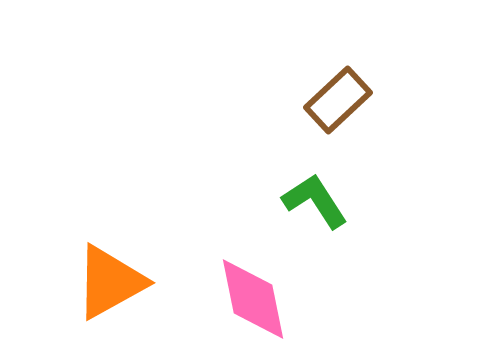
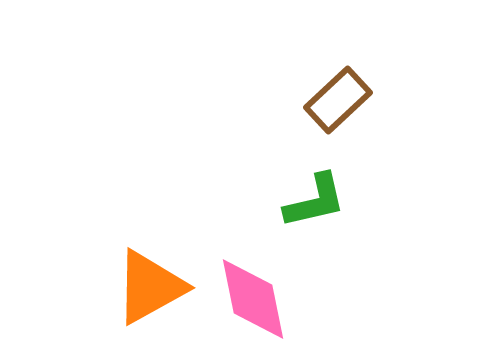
green L-shape: rotated 110 degrees clockwise
orange triangle: moved 40 px right, 5 px down
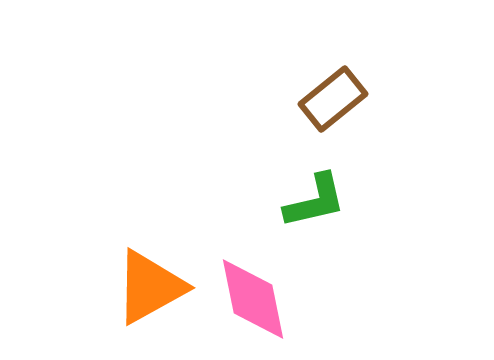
brown rectangle: moved 5 px left, 1 px up; rotated 4 degrees clockwise
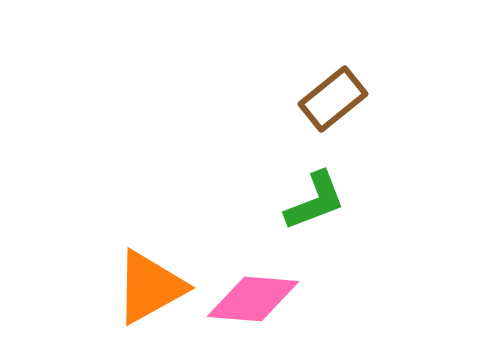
green L-shape: rotated 8 degrees counterclockwise
pink diamond: rotated 74 degrees counterclockwise
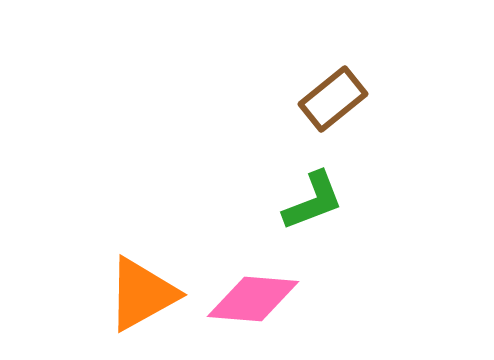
green L-shape: moved 2 px left
orange triangle: moved 8 px left, 7 px down
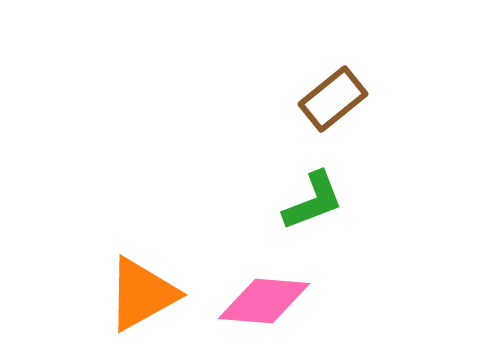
pink diamond: moved 11 px right, 2 px down
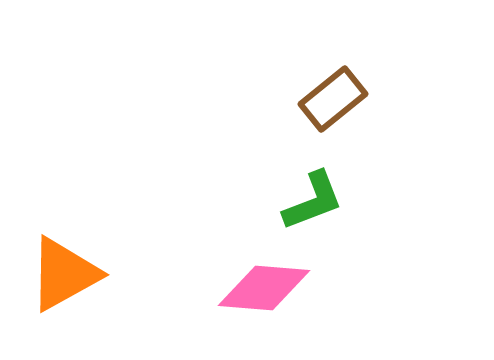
orange triangle: moved 78 px left, 20 px up
pink diamond: moved 13 px up
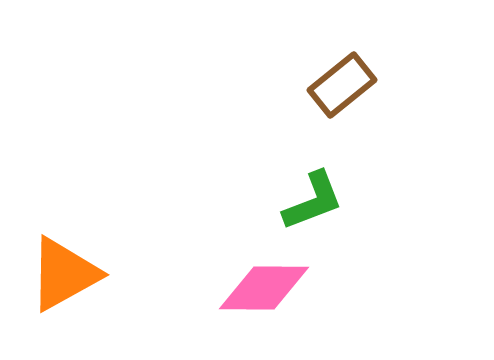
brown rectangle: moved 9 px right, 14 px up
pink diamond: rotated 4 degrees counterclockwise
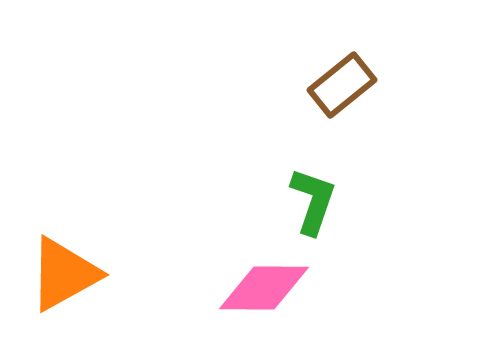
green L-shape: rotated 50 degrees counterclockwise
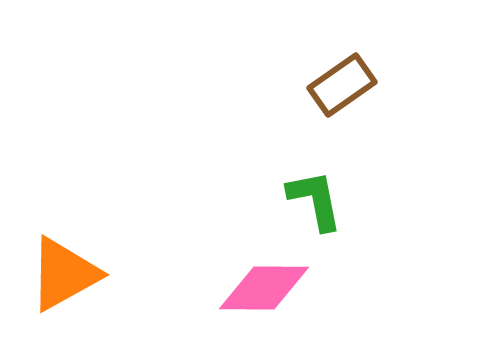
brown rectangle: rotated 4 degrees clockwise
green L-shape: moved 2 px right, 1 px up; rotated 30 degrees counterclockwise
